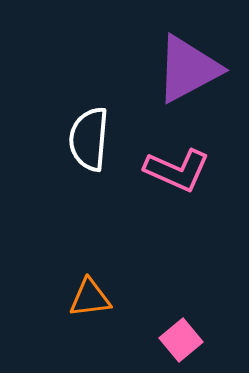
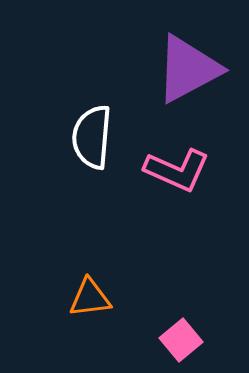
white semicircle: moved 3 px right, 2 px up
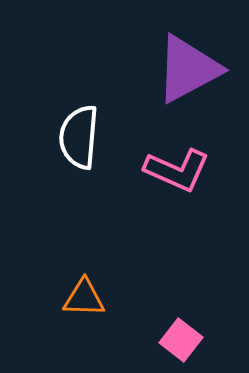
white semicircle: moved 13 px left
orange triangle: moved 6 px left; rotated 9 degrees clockwise
pink square: rotated 12 degrees counterclockwise
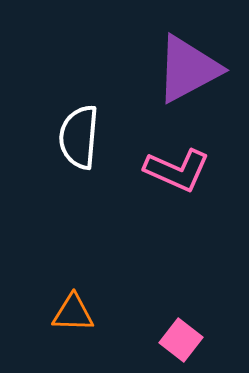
orange triangle: moved 11 px left, 15 px down
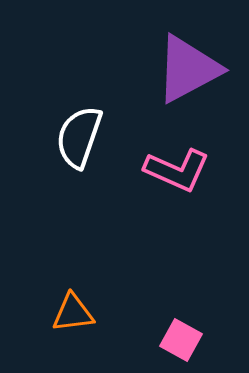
white semicircle: rotated 14 degrees clockwise
orange triangle: rotated 9 degrees counterclockwise
pink square: rotated 9 degrees counterclockwise
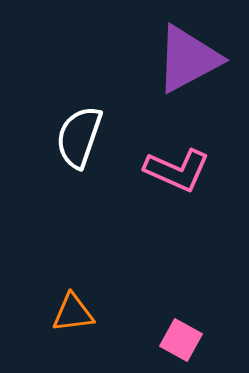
purple triangle: moved 10 px up
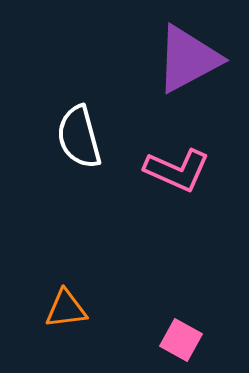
white semicircle: rotated 34 degrees counterclockwise
orange triangle: moved 7 px left, 4 px up
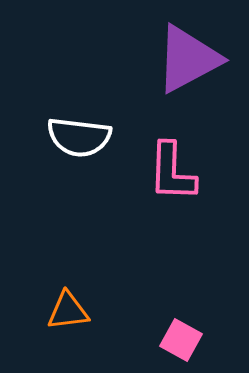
white semicircle: rotated 68 degrees counterclockwise
pink L-shape: moved 5 px left, 2 px down; rotated 68 degrees clockwise
orange triangle: moved 2 px right, 2 px down
